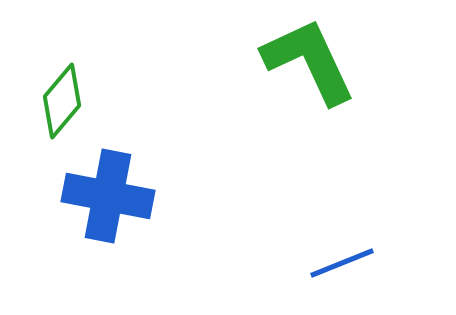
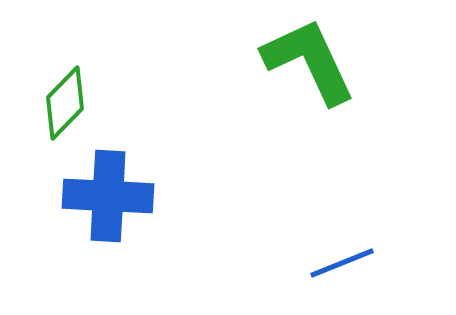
green diamond: moved 3 px right, 2 px down; rotated 4 degrees clockwise
blue cross: rotated 8 degrees counterclockwise
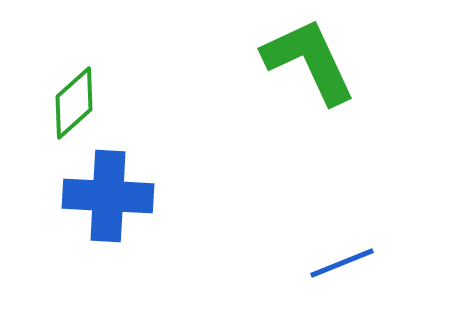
green diamond: moved 9 px right; rotated 4 degrees clockwise
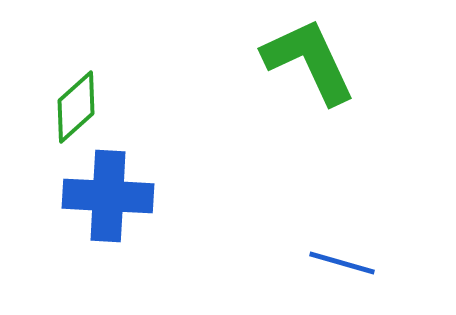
green diamond: moved 2 px right, 4 px down
blue line: rotated 38 degrees clockwise
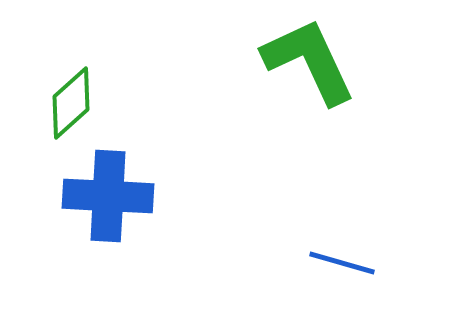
green diamond: moved 5 px left, 4 px up
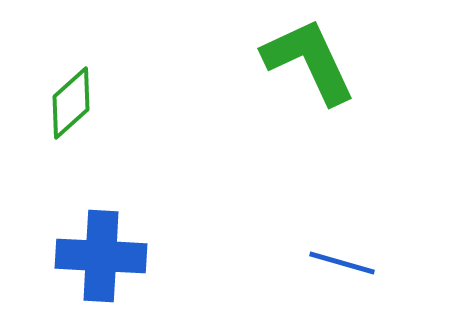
blue cross: moved 7 px left, 60 px down
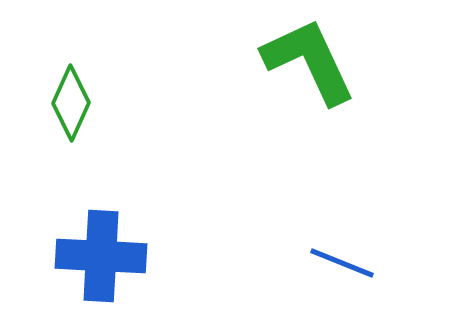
green diamond: rotated 24 degrees counterclockwise
blue line: rotated 6 degrees clockwise
